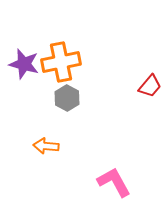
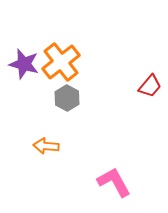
orange cross: rotated 27 degrees counterclockwise
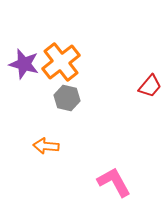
gray hexagon: rotated 15 degrees counterclockwise
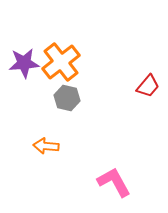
purple star: moved 1 px up; rotated 20 degrees counterclockwise
red trapezoid: moved 2 px left
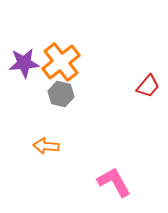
gray hexagon: moved 6 px left, 4 px up
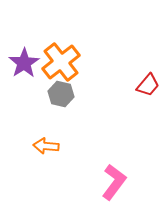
purple star: rotated 28 degrees counterclockwise
red trapezoid: moved 1 px up
pink L-shape: rotated 66 degrees clockwise
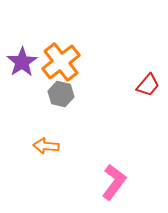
purple star: moved 2 px left, 1 px up
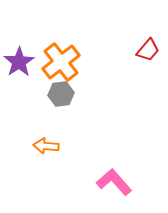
purple star: moved 3 px left
red trapezoid: moved 35 px up
gray hexagon: rotated 20 degrees counterclockwise
pink L-shape: rotated 78 degrees counterclockwise
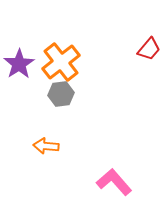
red trapezoid: moved 1 px right, 1 px up
purple star: moved 2 px down
